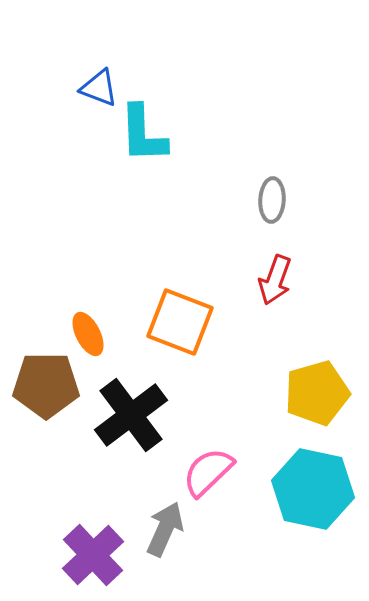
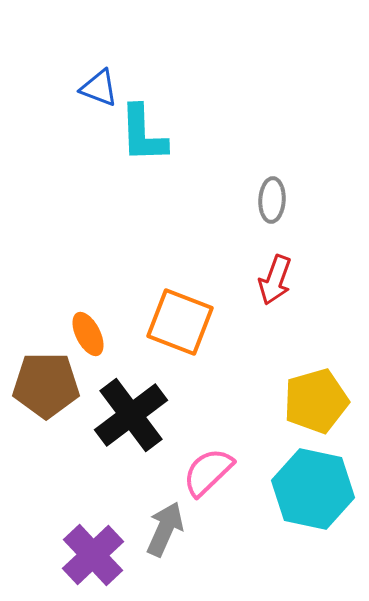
yellow pentagon: moved 1 px left, 8 px down
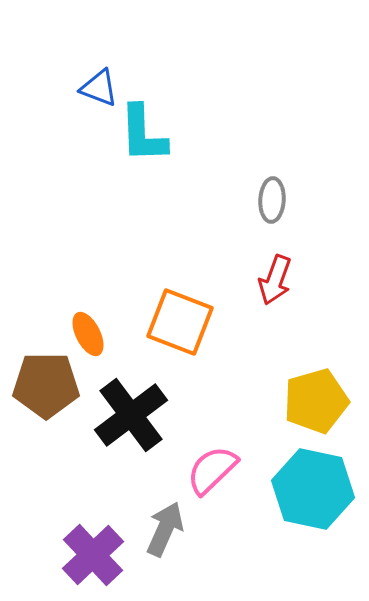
pink semicircle: moved 4 px right, 2 px up
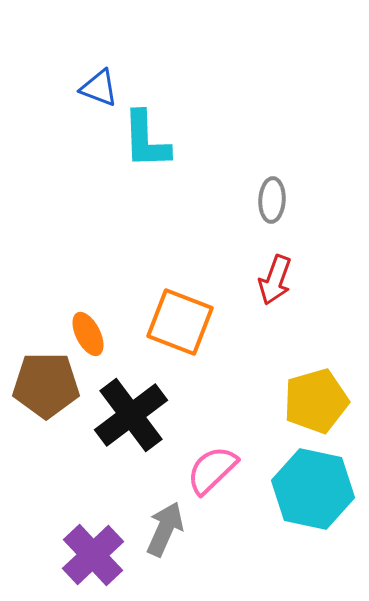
cyan L-shape: moved 3 px right, 6 px down
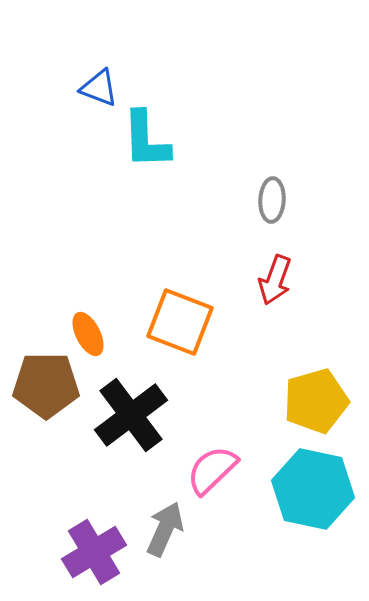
purple cross: moved 1 px right, 3 px up; rotated 12 degrees clockwise
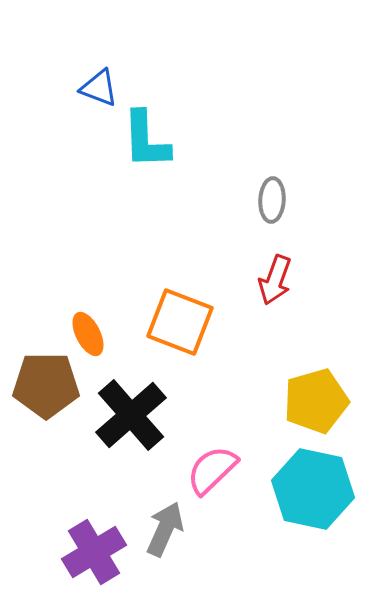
black cross: rotated 4 degrees counterclockwise
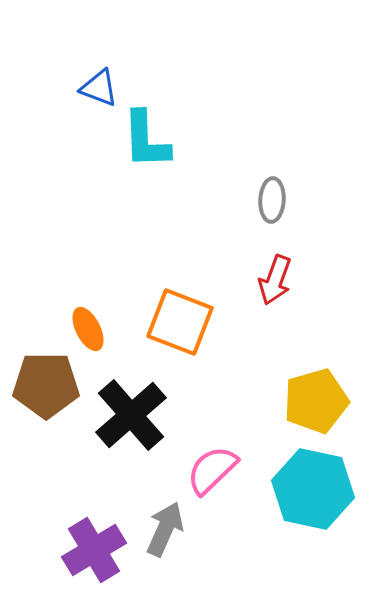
orange ellipse: moved 5 px up
purple cross: moved 2 px up
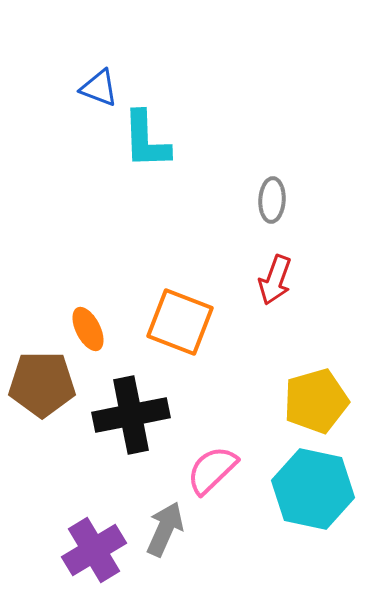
brown pentagon: moved 4 px left, 1 px up
black cross: rotated 30 degrees clockwise
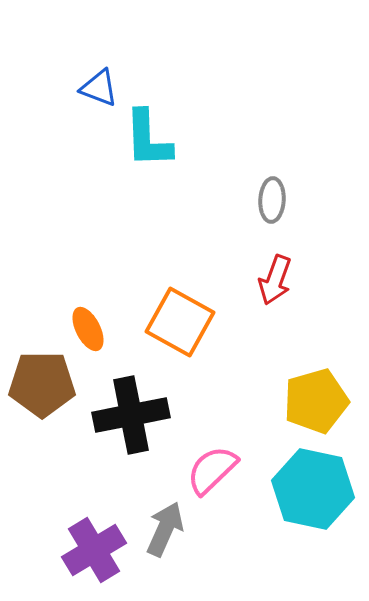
cyan L-shape: moved 2 px right, 1 px up
orange square: rotated 8 degrees clockwise
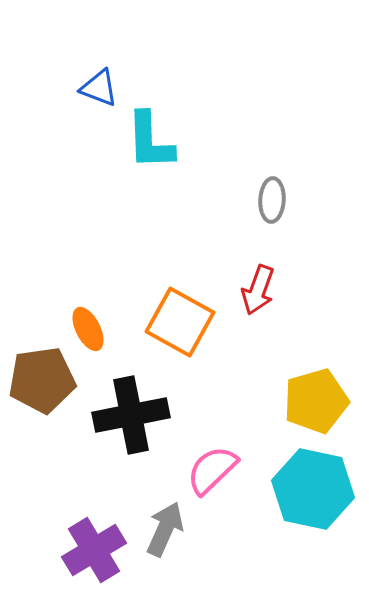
cyan L-shape: moved 2 px right, 2 px down
red arrow: moved 17 px left, 10 px down
brown pentagon: moved 4 px up; rotated 8 degrees counterclockwise
